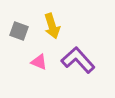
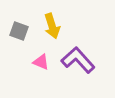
pink triangle: moved 2 px right
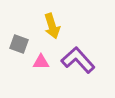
gray square: moved 13 px down
pink triangle: rotated 24 degrees counterclockwise
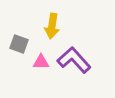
yellow arrow: rotated 25 degrees clockwise
purple L-shape: moved 4 px left
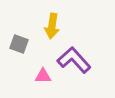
pink triangle: moved 2 px right, 14 px down
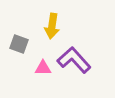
pink triangle: moved 8 px up
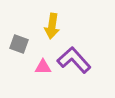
pink triangle: moved 1 px up
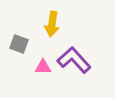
yellow arrow: moved 2 px up
